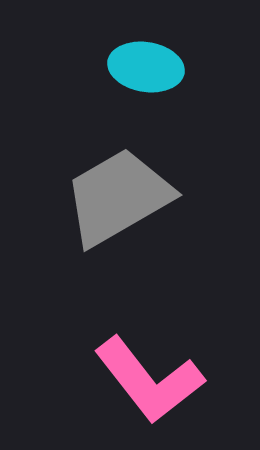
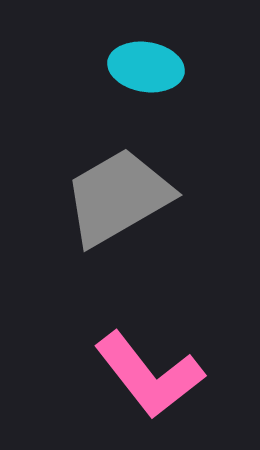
pink L-shape: moved 5 px up
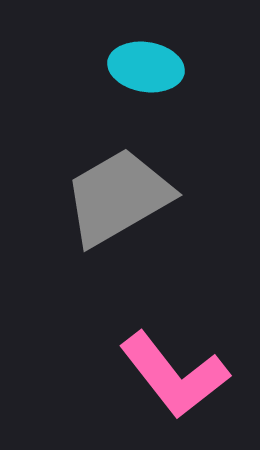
pink L-shape: moved 25 px right
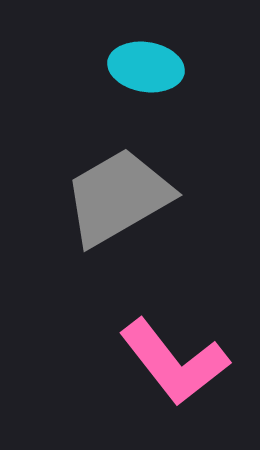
pink L-shape: moved 13 px up
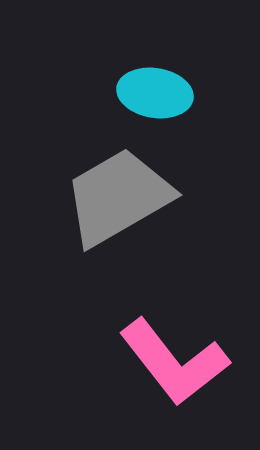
cyan ellipse: moved 9 px right, 26 px down
